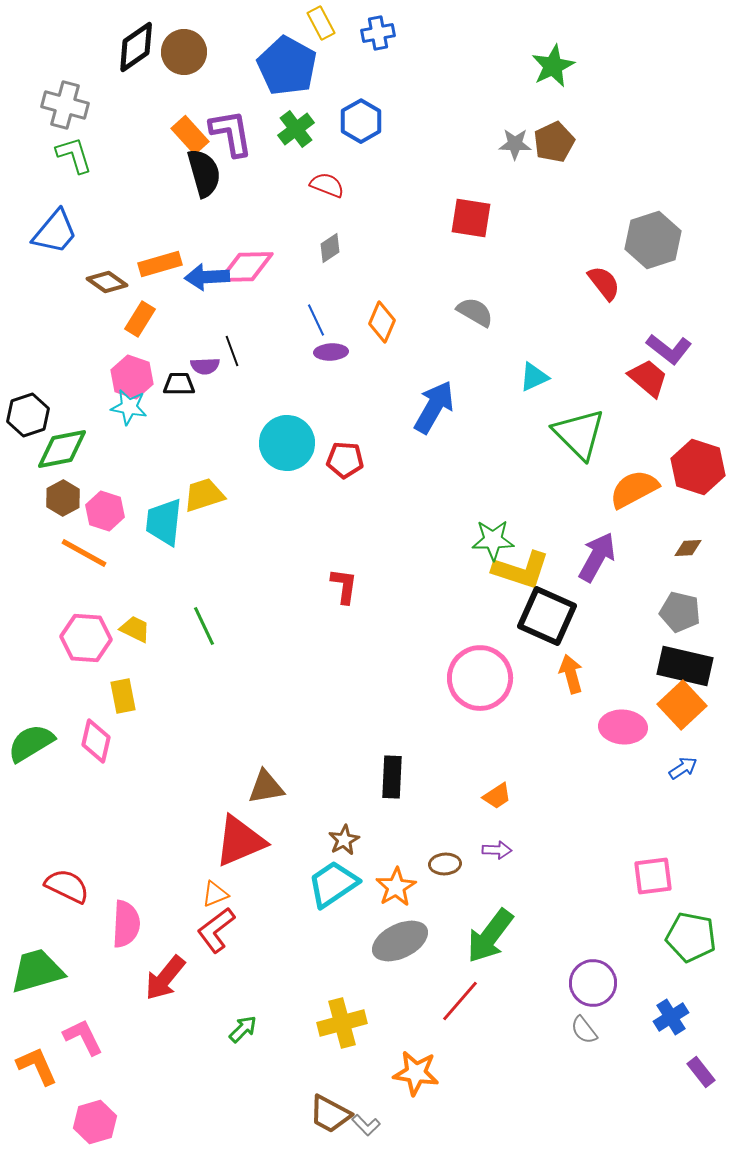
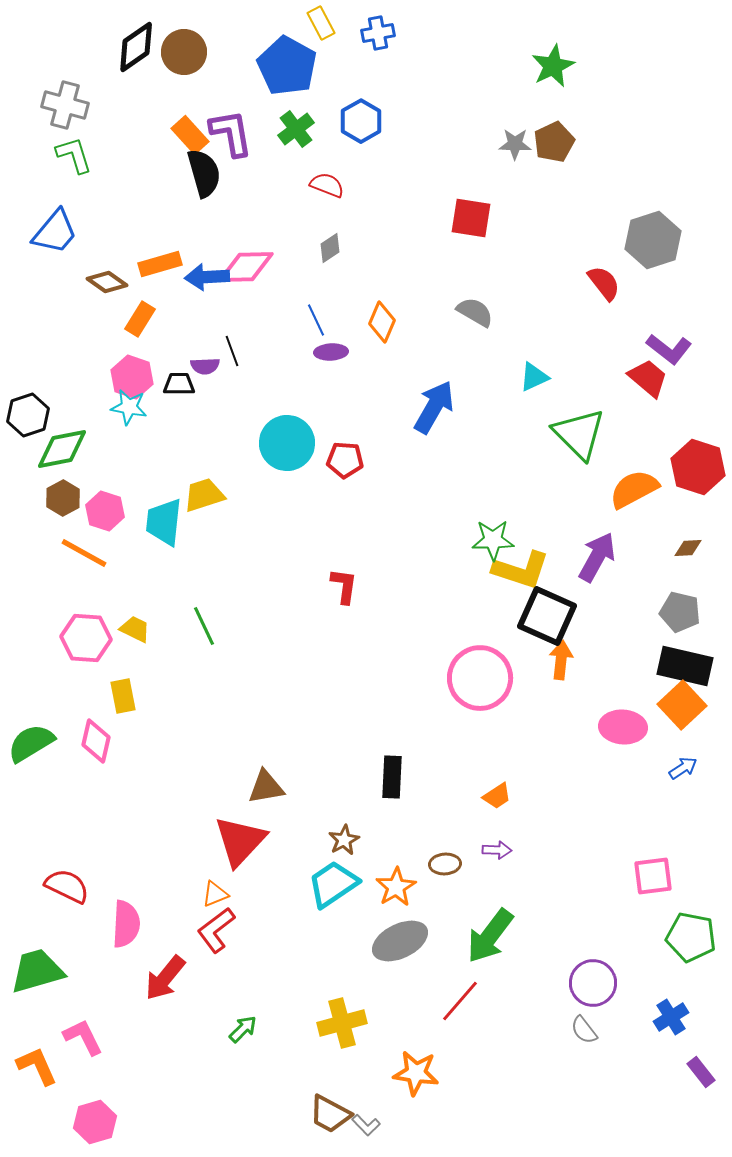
orange arrow at (571, 674): moved 10 px left, 14 px up; rotated 21 degrees clockwise
red triangle at (240, 841): rotated 24 degrees counterclockwise
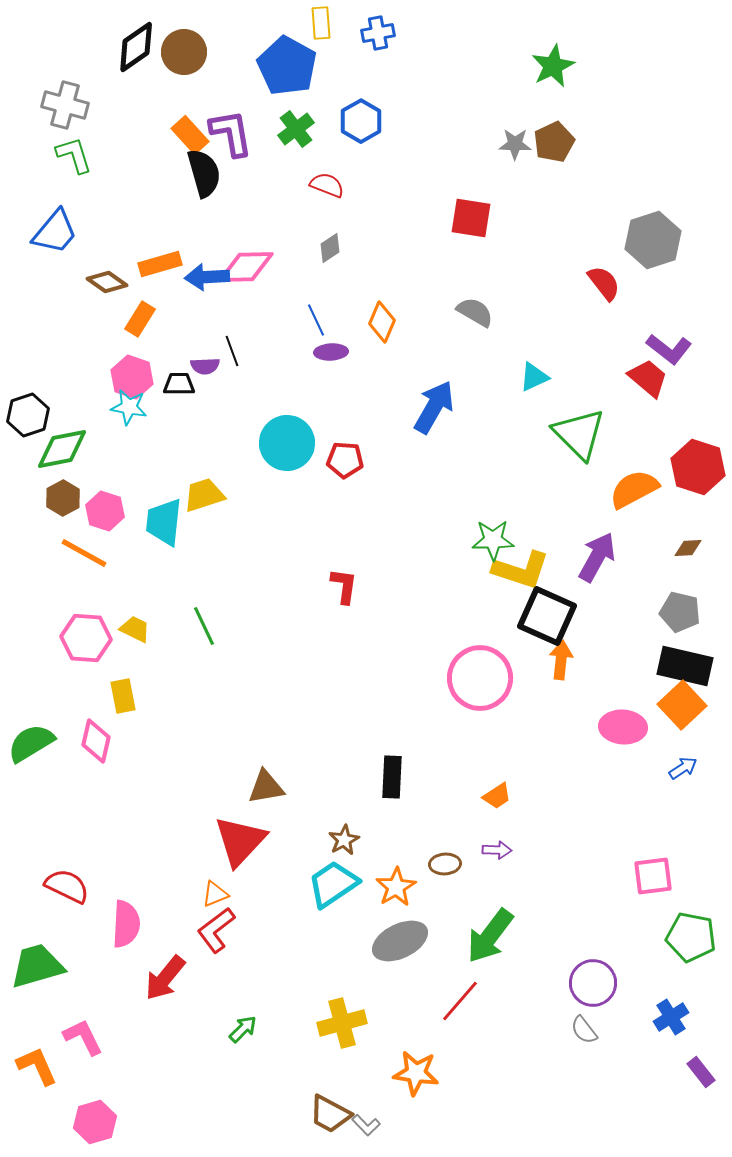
yellow rectangle at (321, 23): rotated 24 degrees clockwise
green trapezoid at (37, 971): moved 5 px up
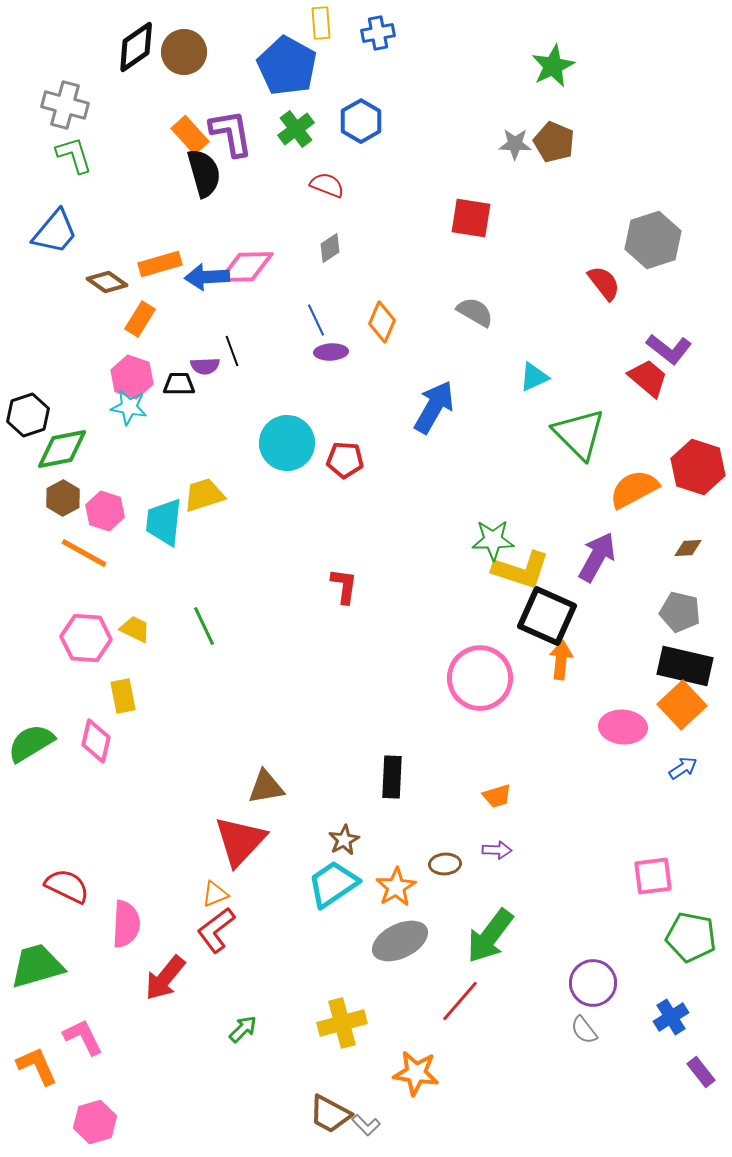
brown pentagon at (554, 142): rotated 24 degrees counterclockwise
orange trapezoid at (497, 796): rotated 16 degrees clockwise
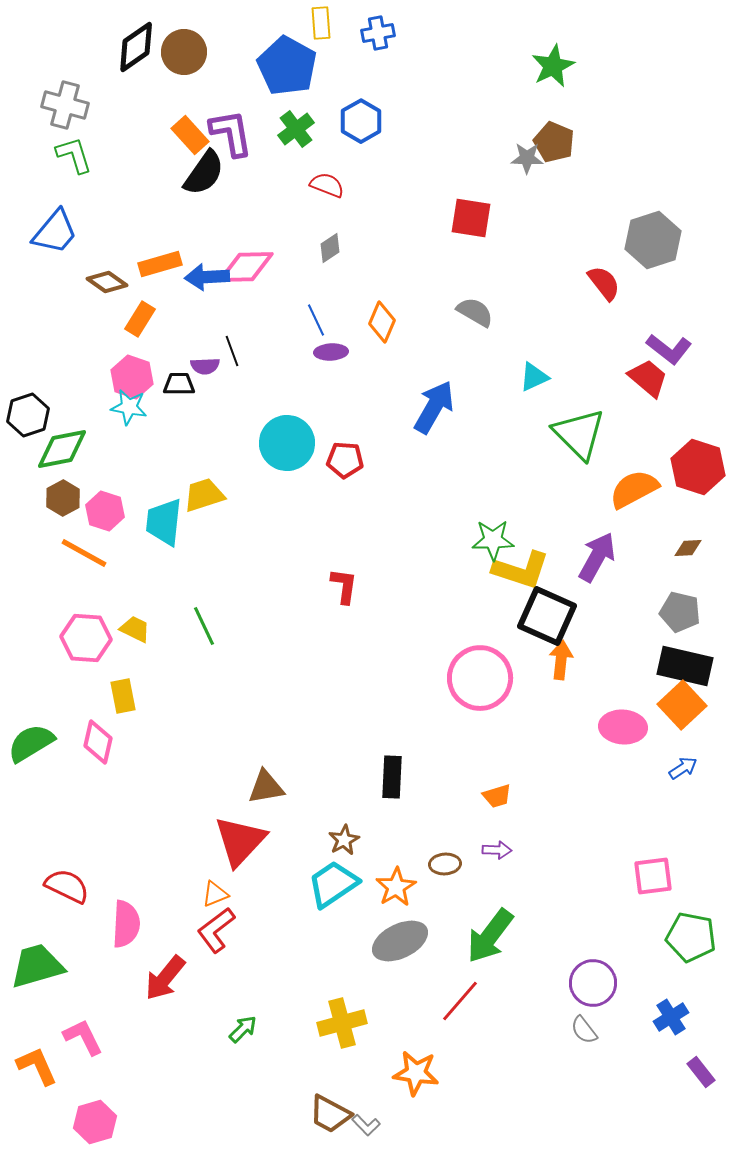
gray star at (515, 144): moved 12 px right, 14 px down
black semicircle at (204, 173): rotated 51 degrees clockwise
pink diamond at (96, 741): moved 2 px right, 1 px down
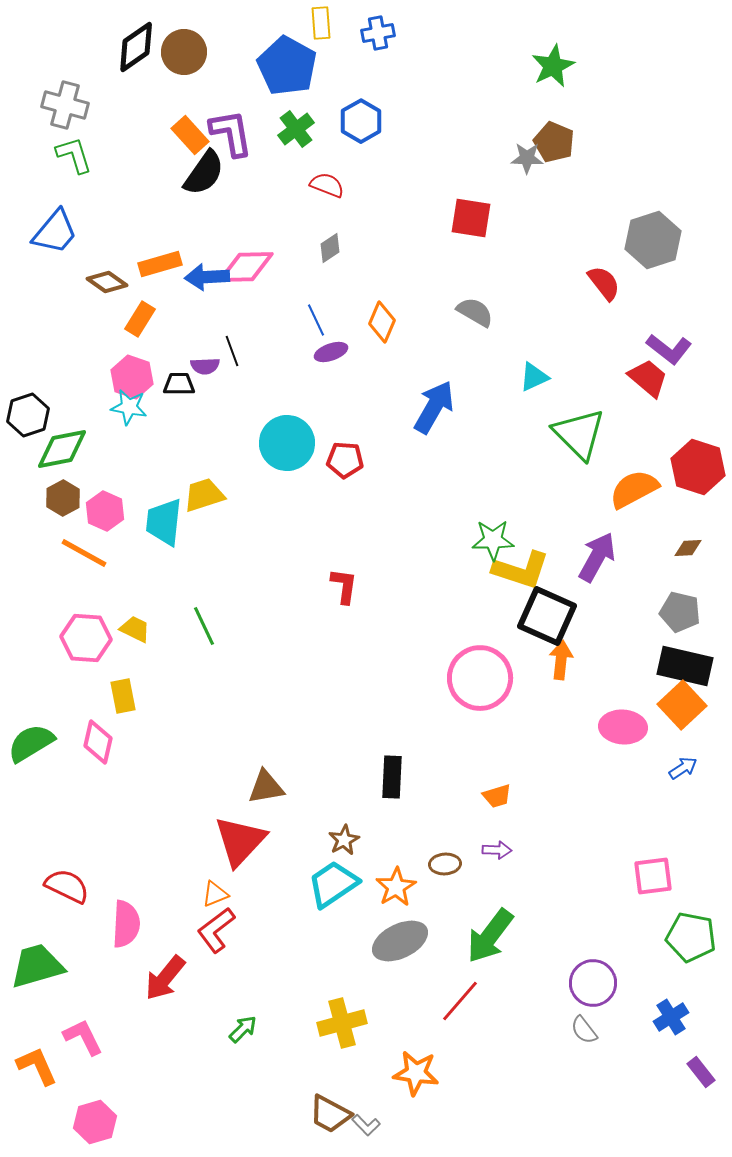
purple ellipse at (331, 352): rotated 16 degrees counterclockwise
pink hexagon at (105, 511): rotated 6 degrees clockwise
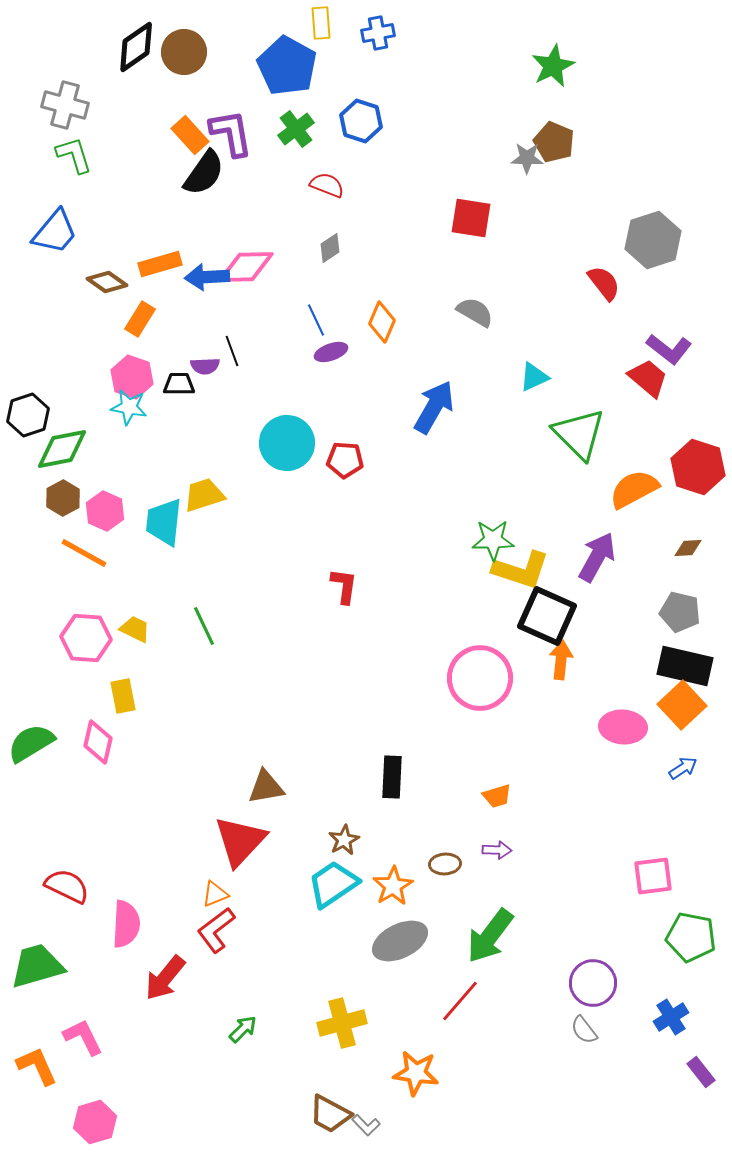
blue hexagon at (361, 121): rotated 12 degrees counterclockwise
orange star at (396, 887): moved 3 px left, 1 px up
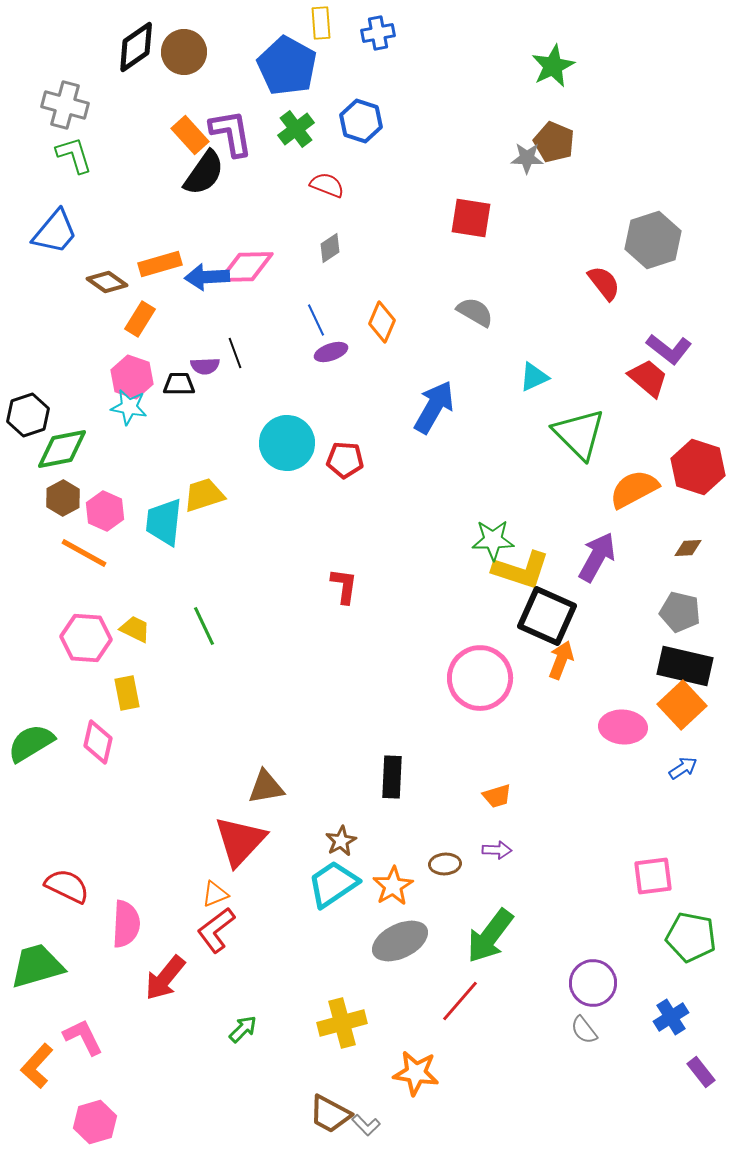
black line at (232, 351): moved 3 px right, 2 px down
orange arrow at (561, 660): rotated 15 degrees clockwise
yellow rectangle at (123, 696): moved 4 px right, 3 px up
brown star at (344, 840): moved 3 px left, 1 px down
orange L-shape at (37, 1066): rotated 114 degrees counterclockwise
